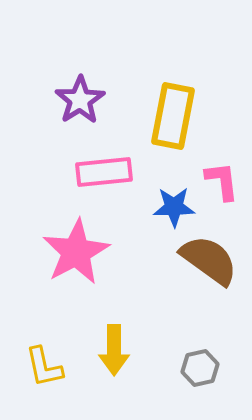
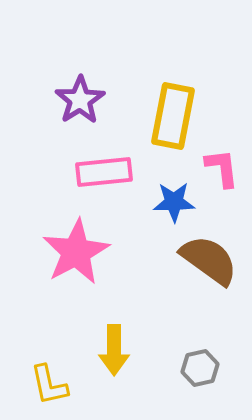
pink L-shape: moved 13 px up
blue star: moved 5 px up
yellow L-shape: moved 5 px right, 18 px down
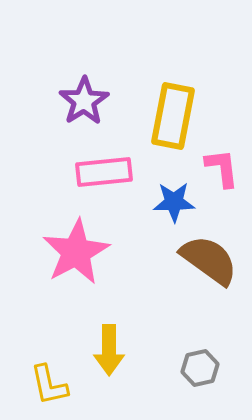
purple star: moved 4 px right, 1 px down
yellow arrow: moved 5 px left
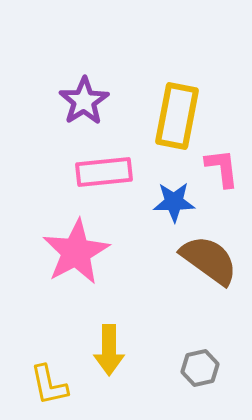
yellow rectangle: moved 4 px right
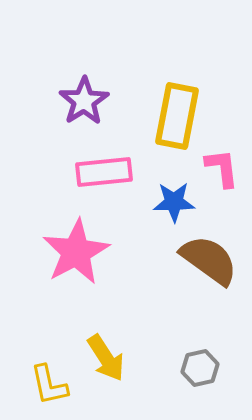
yellow arrow: moved 3 px left, 8 px down; rotated 33 degrees counterclockwise
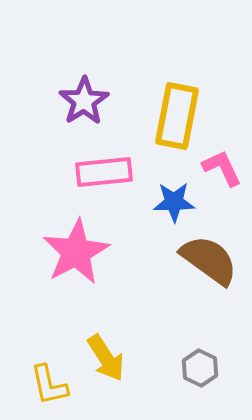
pink L-shape: rotated 18 degrees counterclockwise
gray hexagon: rotated 21 degrees counterclockwise
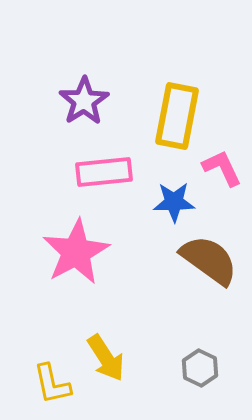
yellow L-shape: moved 3 px right, 1 px up
